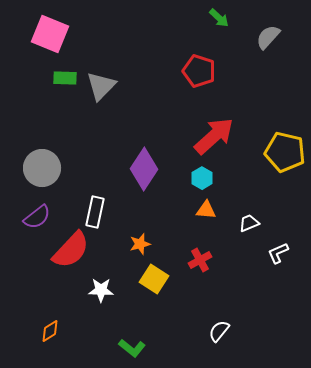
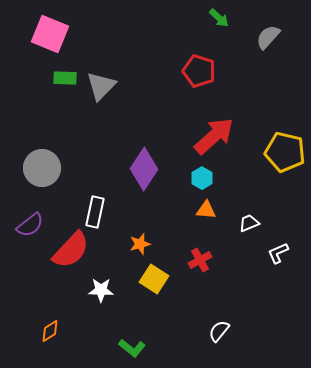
purple semicircle: moved 7 px left, 8 px down
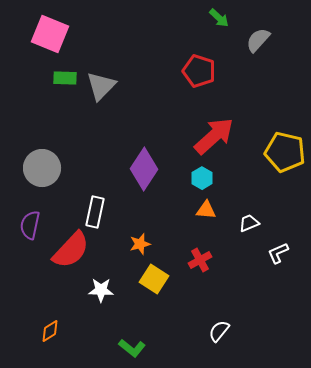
gray semicircle: moved 10 px left, 3 px down
purple semicircle: rotated 140 degrees clockwise
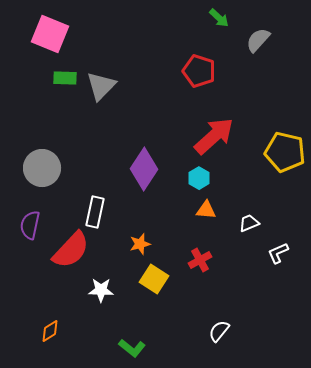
cyan hexagon: moved 3 px left
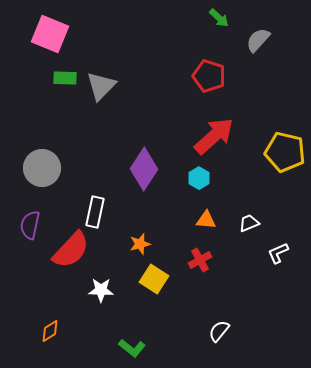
red pentagon: moved 10 px right, 5 px down
orange triangle: moved 10 px down
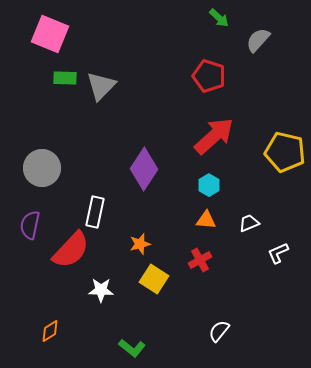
cyan hexagon: moved 10 px right, 7 px down
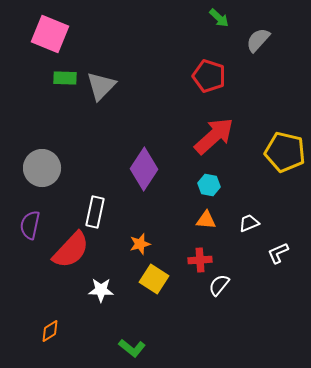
cyan hexagon: rotated 20 degrees counterclockwise
red cross: rotated 25 degrees clockwise
white semicircle: moved 46 px up
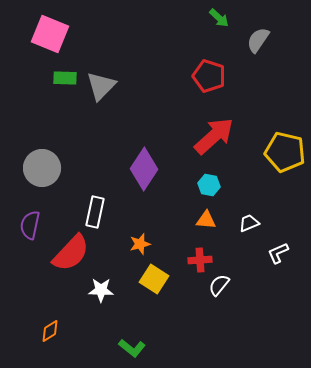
gray semicircle: rotated 8 degrees counterclockwise
red semicircle: moved 3 px down
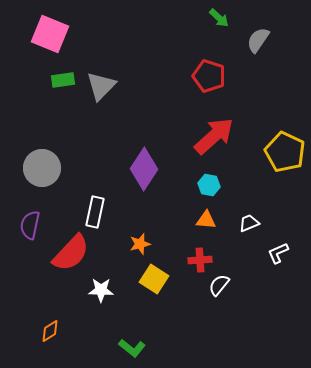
green rectangle: moved 2 px left, 2 px down; rotated 10 degrees counterclockwise
yellow pentagon: rotated 12 degrees clockwise
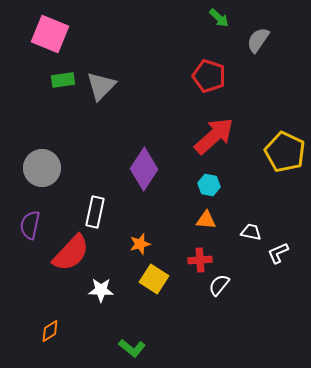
white trapezoid: moved 2 px right, 9 px down; rotated 35 degrees clockwise
